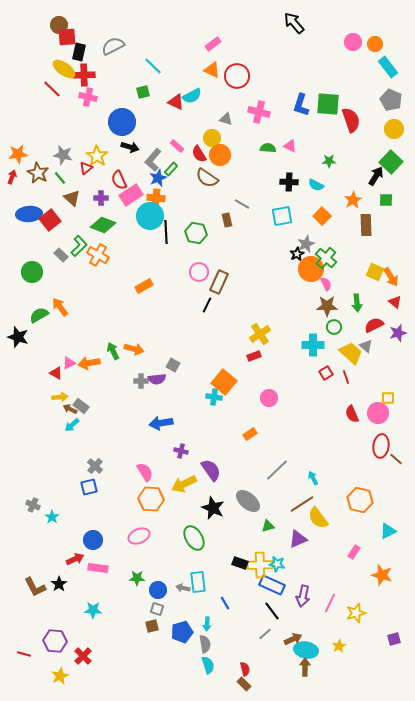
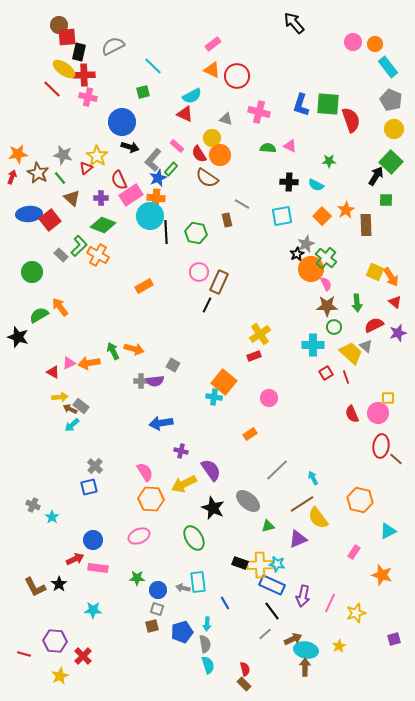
red triangle at (176, 102): moved 9 px right, 12 px down
orange star at (353, 200): moved 7 px left, 10 px down
red triangle at (56, 373): moved 3 px left, 1 px up
purple semicircle at (157, 379): moved 2 px left, 2 px down
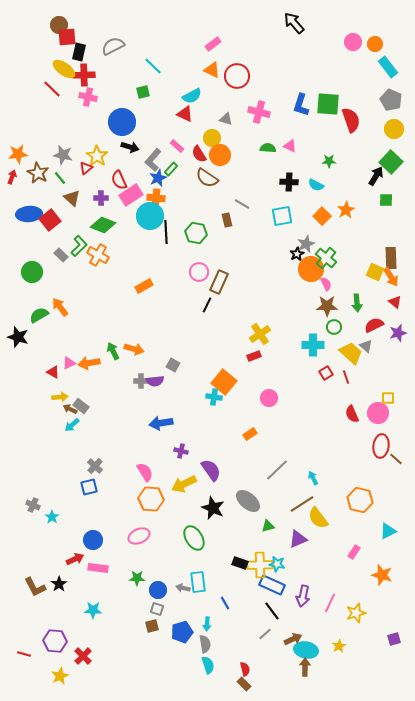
brown rectangle at (366, 225): moved 25 px right, 33 px down
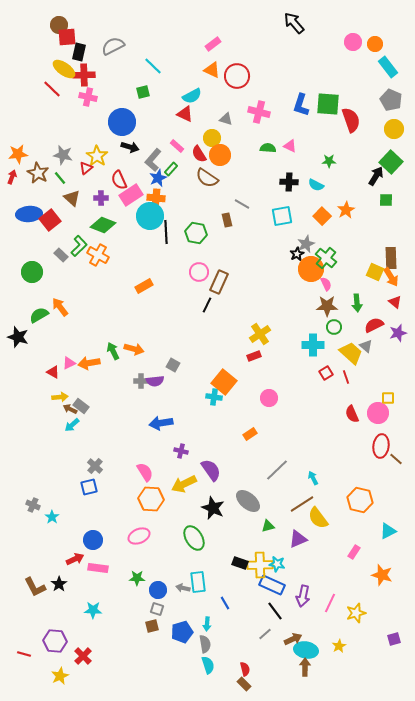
black line at (272, 611): moved 3 px right
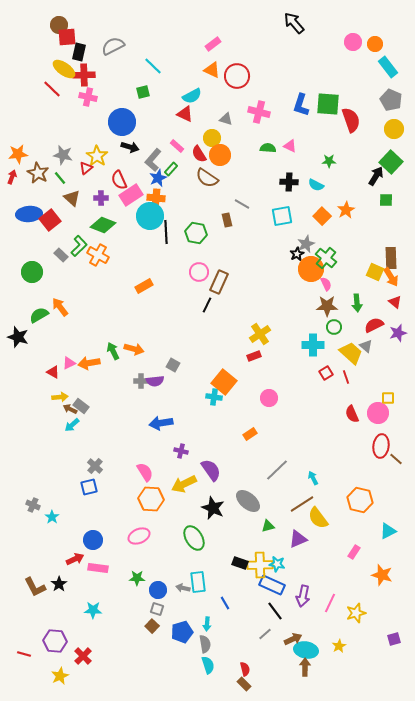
brown square at (152, 626): rotated 32 degrees counterclockwise
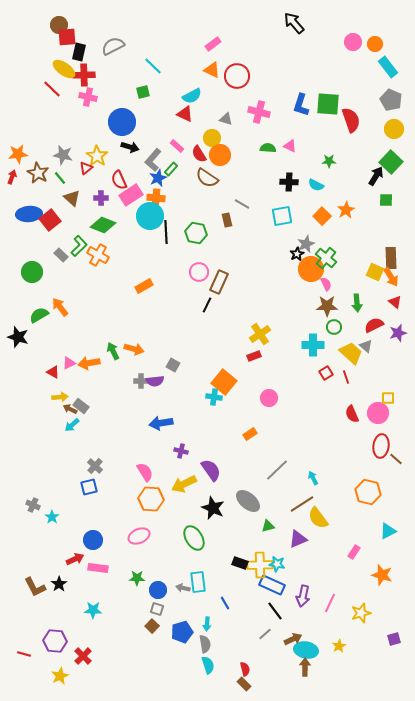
orange hexagon at (360, 500): moved 8 px right, 8 px up
yellow star at (356, 613): moved 5 px right
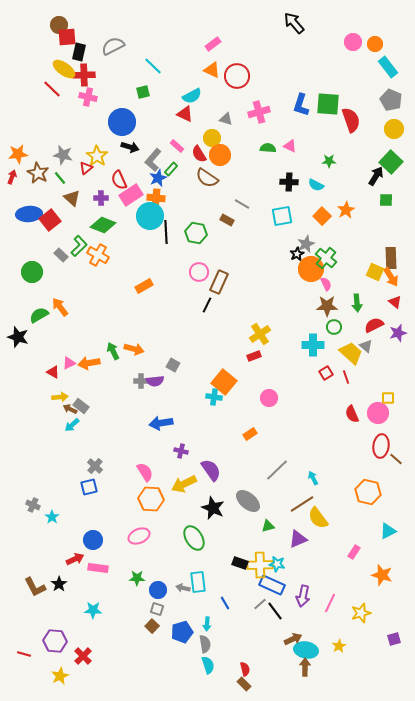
pink cross at (259, 112): rotated 30 degrees counterclockwise
brown rectangle at (227, 220): rotated 48 degrees counterclockwise
gray line at (265, 634): moved 5 px left, 30 px up
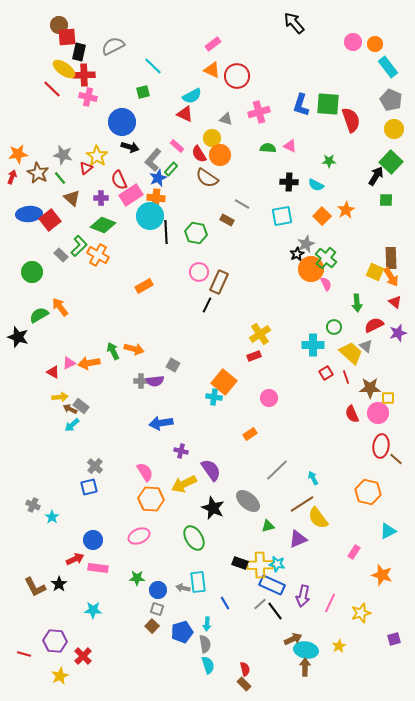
brown star at (327, 306): moved 43 px right, 82 px down
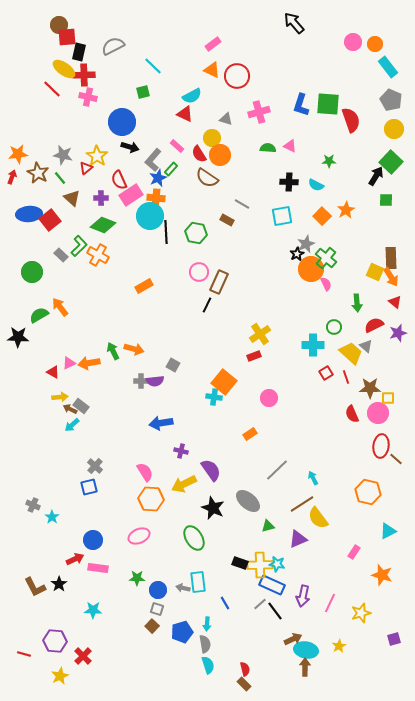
black star at (18, 337): rotated 15 degrees counterclockwise
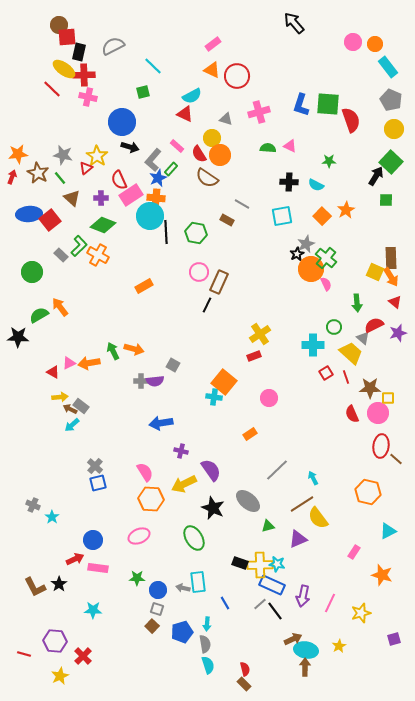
gray triangle at (366, 346): moved 3 px left, 8 px up
blue square at (89, 487): moved 9 px right, 4 px up
